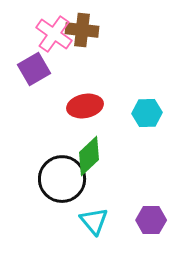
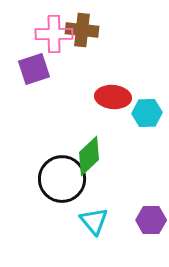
pink cross: rotated 36 degrees counterclockwise
purple square: rotated 12 degrees clockwise
red ellipse: moved 28 px right, 9 px up; rotated 16 degrees clockwise
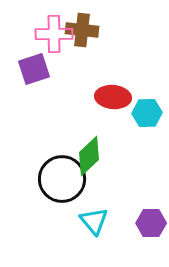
purple hexagon: moved 3 px down
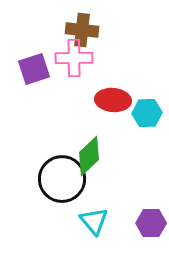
pink cross: moved 20 px right, 24 px down
red ellipse: moved 3 px down
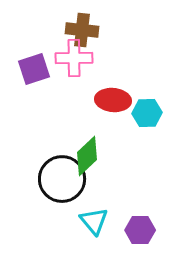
green diamond: moved 2 px left
purple hexagon: moved 11 px left, 7 px down
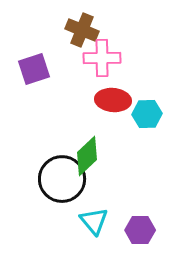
brown cross: rotated 16 degrees clockwise
pink cross: moved 28 px right
cyan hexagon: moved 1 px down
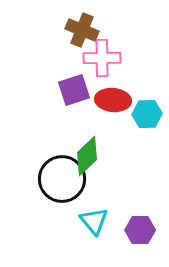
purple square: moved 40 px right, 21 px down
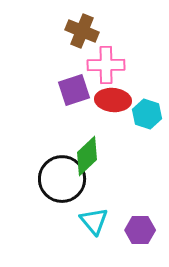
brown cross: moved 1 px down
pink cross: moved 4 px right, 7 px down
cyan hexagon: rotated 20 degrees clockwise
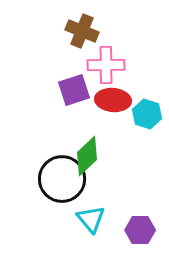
cyan triangle: moved 3 px left, 2 px up
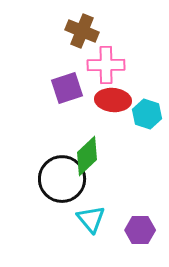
purple square: moved 7 px left, 2 px up
